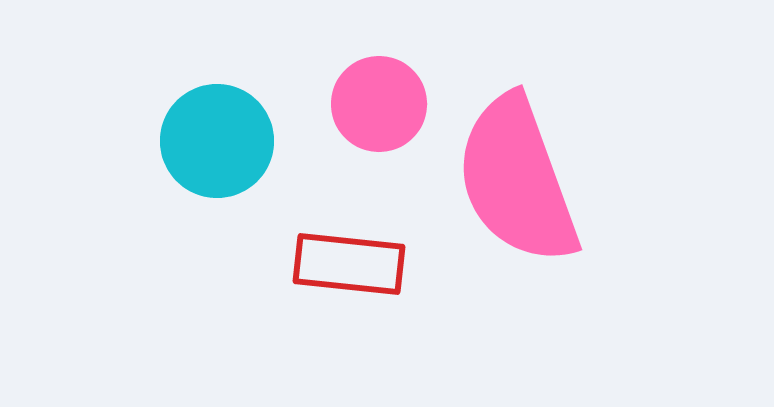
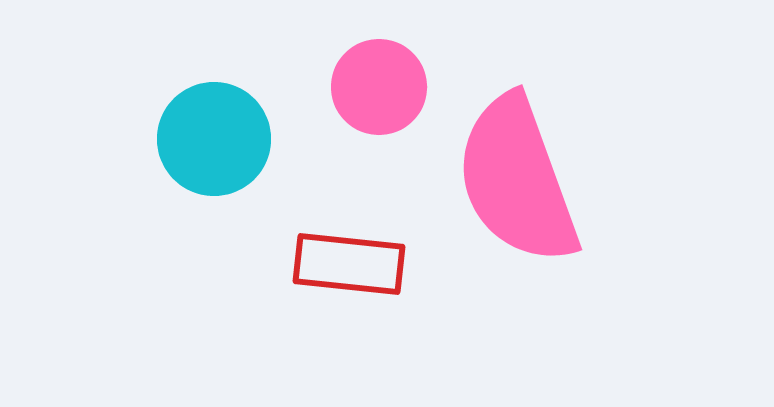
pink circle: moved 17 px up
cyan circle: moved 3 px left, 2 px up
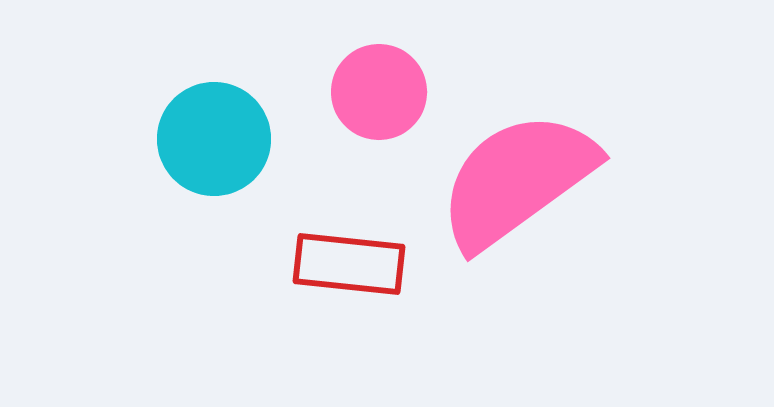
pink circle: moved 5 px down
pink semicircle: rotated 74 degrees clockwise
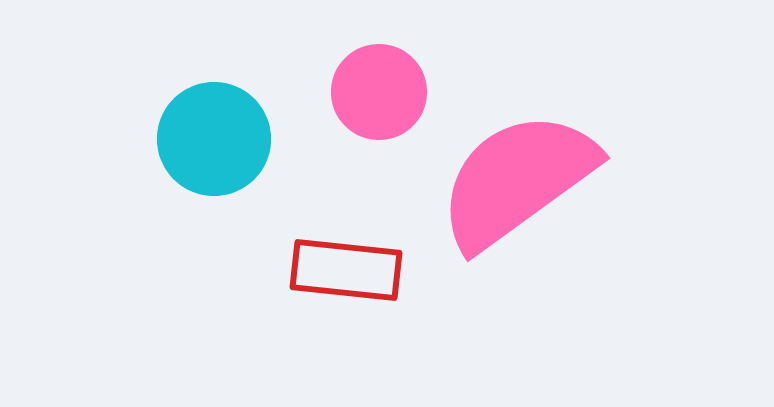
red rectangle: moved 3 px left, 6 px down
